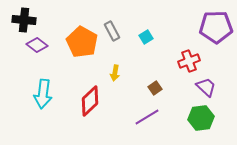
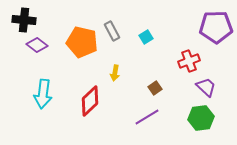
orange pentagon: rotated 16 degrees counterclockwise
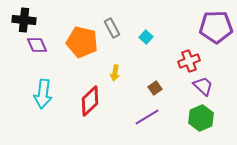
gray rectangle: moved 3 px up
cyan square: rotated 16 degrees counterclockwise
purple diamond: rotated 30 degrees clockwise
purple trapezoid: moved 3 px left, 1 px up
green hexagon: rotated 15 degrees counterclockwise
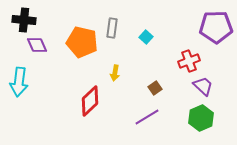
gray rectangle: rotated 36 degrees clockwise
cyan arrow: moved 24 px left, 12 px up
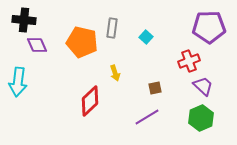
purple pentagon: moved 7 px left
yellow arrow: rotated 28 degrees counterclockwise
cyan arrow: moved 1 px left
brown square: rotated 24 degrees clockwise
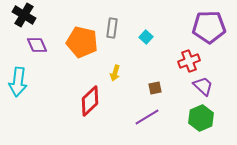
black cross: moved 5 px up; rotated 25 degrees clockwise
yellow arrow: rotated 35 degrees clockwise
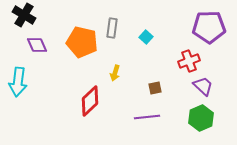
purple line: rotated 25 degrees clockwise
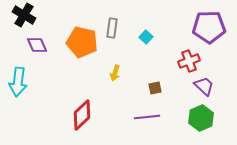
purple trapezoid: moved 1 px right
red diamond: moved 8 px left, 14 px down
